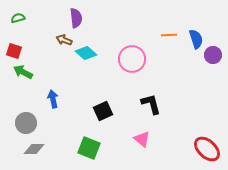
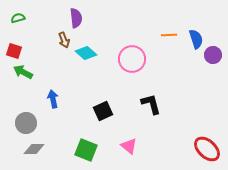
brown arrow: rotated 133 degrees counterclockwise
pink triangle: moved 13 px left, 7 px down
green square: moved 3 px left, 2 px down
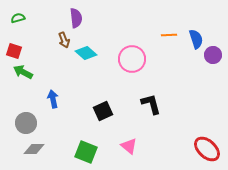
green square: moved 2 px down
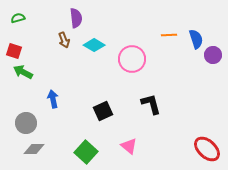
cyan diamond: moved 8 px right, 8 px up; rotated 10 degrees counterclockwise
green square: rotated 20 degrees clockwise
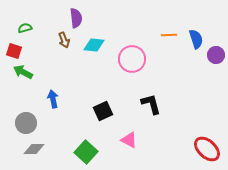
green semicircle: moved 7 px right, 10 px down
cyan diamond: rotated 25 degrees counterclockwise
purple circle: moved 3 px right
pink triangle: moved 6 px up; rotated 12 degrees counterclockwise
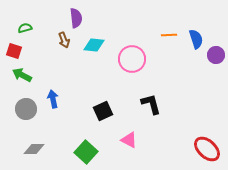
green arrow: moved 1 px left, 3 px down
gray circle: moved 14 px up
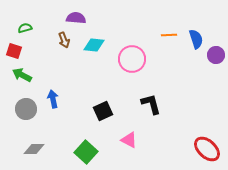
purple semicircle: rotated 78 degrees counterclockwise
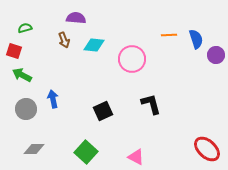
pink triangle: moved 7 px right, 17 px down
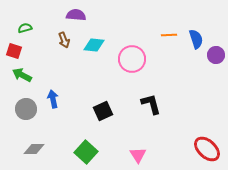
purple semicircle: moved 3 px up
pink triangle: moved 2 px right, 2 px up; rotated 30 degrees clockwise
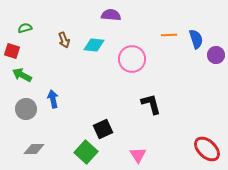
purple semicircle: moved 35 px right
red square: moved 2 px left
black square: moved 18 px down
